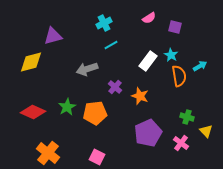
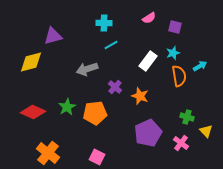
cyan cross: rotated 28 degrees clockwise
cyan star: moved 2 px right, 2 px up; rotated 24 degrees clockwise
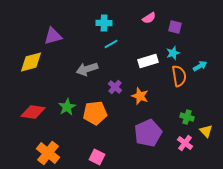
cyan line: moved 1 px up
white rectangle: rotated 36 degrees clockwise
red diamond: rotated 15 degrees counterclockwise
pink cross: moved 4 px right
